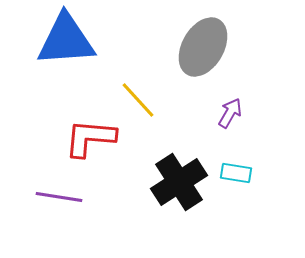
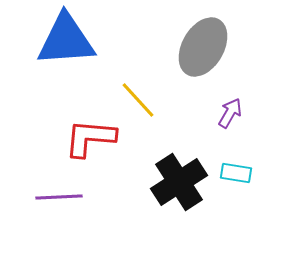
purple line: rotated 12 degrees counterclockwise
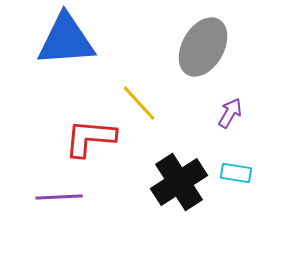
yellow line: moved 1 px right, 3 px down
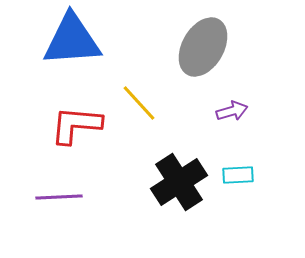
blue triangle: moved 6 px right
purple arrow: moved 2 px right, 2 px up; rotated 44 degrees clockwise
red L-shape: moved 14 px left, 13 px up
cyan rectangle: moved 2 px right, 2 px down; rotated 12 degrees counterclockwise
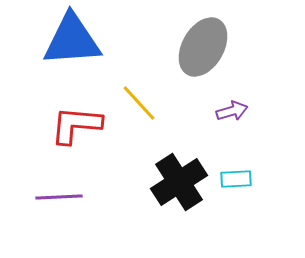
cyan rectangle: moved 2 px left, 4 px down
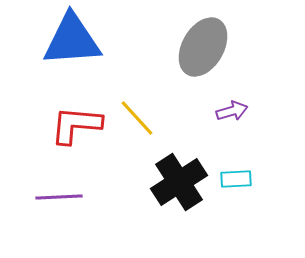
yellow line: moved 2 px left, 15 px down
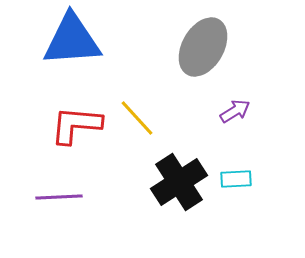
purple arrow: moved 3 px right; rotated 16 degrees counterclockwise
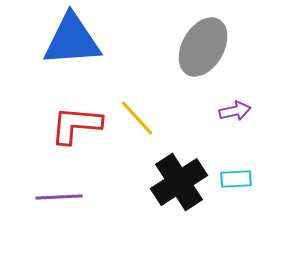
purple arrow: rotated 20 degrees clockwise
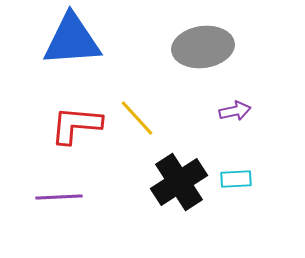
gray ellipse: rotated 52 degrees clockwise
